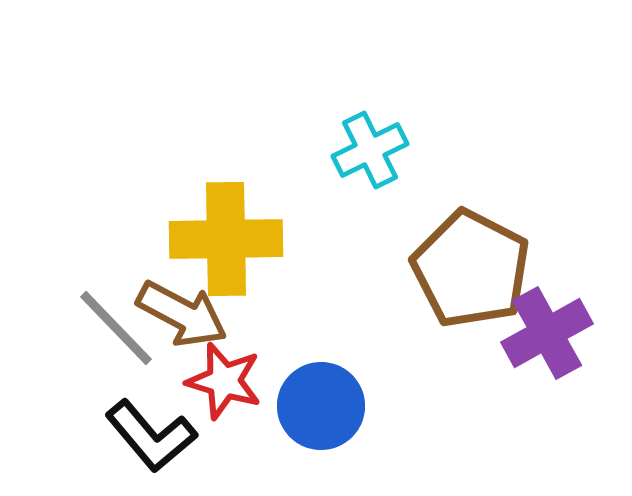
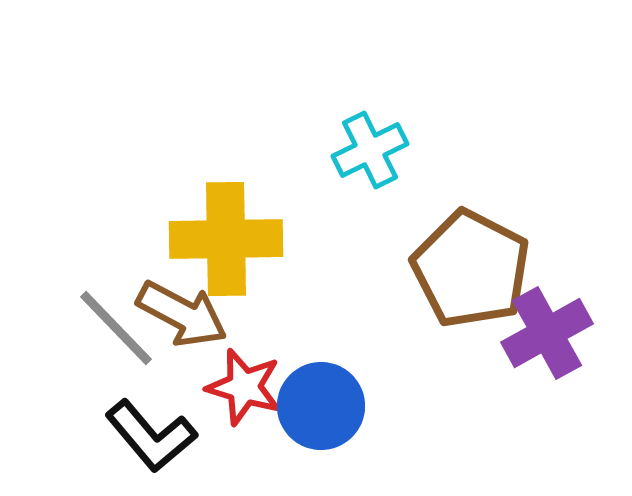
red star: moved 20 px right, 6 px down
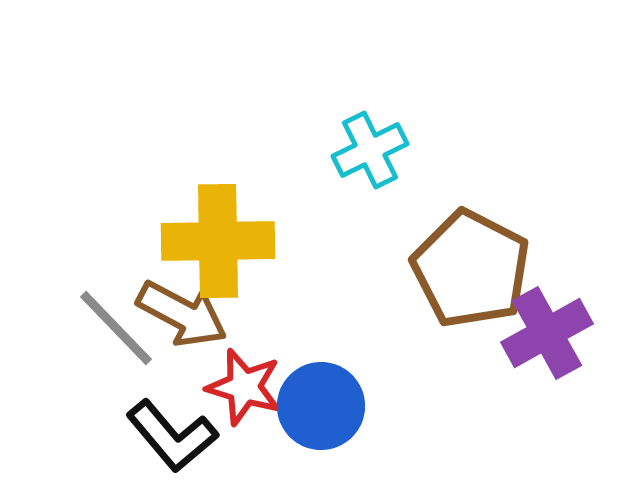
yellow cross: moved 8 px left, 2 px down
black L-shape: moved 21 px right
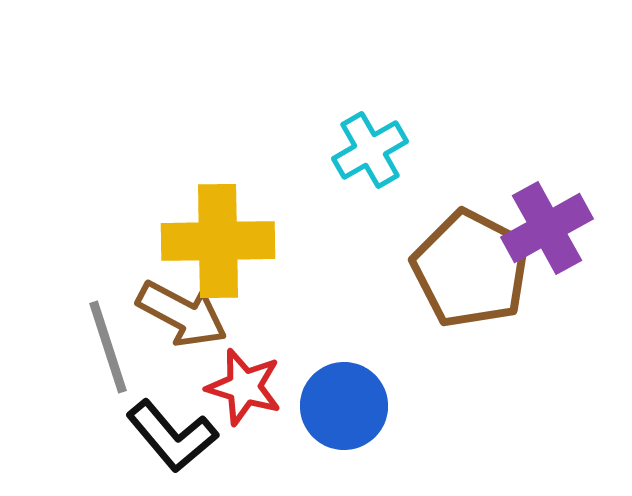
cyan cross: rotated 4 degrees counterclockwise
gray line: moved 8 px left, 19 px down; rotated 26 degrees clockwise
purple cross: moved 105 px up
blue circle: moved 23 px right
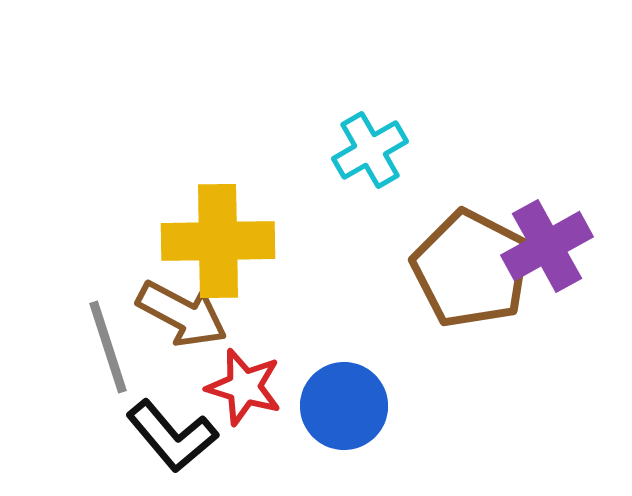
purple cross: moved 18 px down
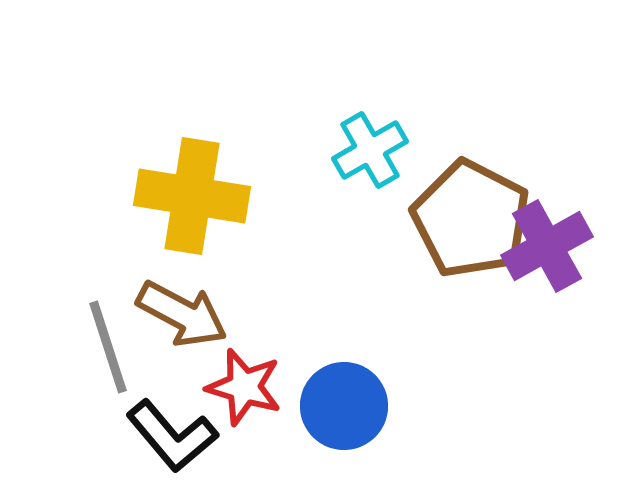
yellow cross: moved 26 px left, 45 px up; rotated 10 degrees clockwise
brown pentagon: moved 50 px up
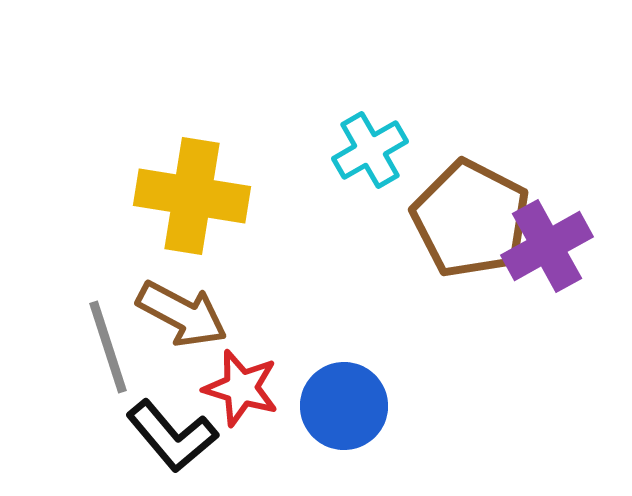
red star: moved 3 px left, 1 px down
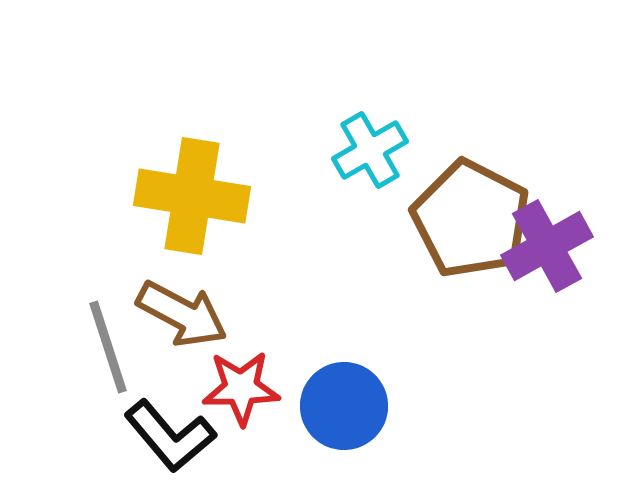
red star: rotated 18 degrees counterclockwise
black L-shape: moved 2 px left
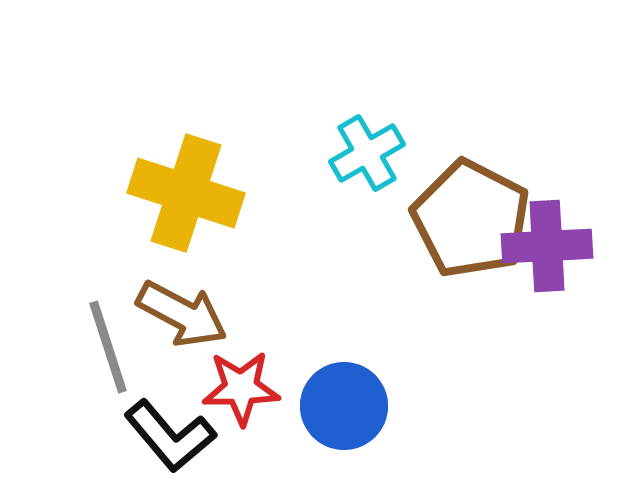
cyan cross: moved 3 px left, 3 px down
yellow cross: moved 6 px left, 3 px up; rotated 9 degrees clockwise
purple cross: rotated 26 degrees clockwise
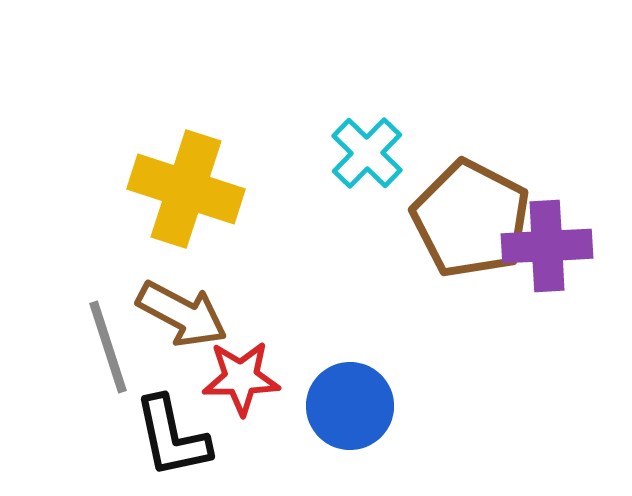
cyan cross: rotated 16 degrees counterclockwise
yellow cross: moved 4 px up
red star: moved 10 px up
blue circle: moved 6 px right
black L-shape: moved 2 px right, 1 px down; rotated 28 degrees clockwise
